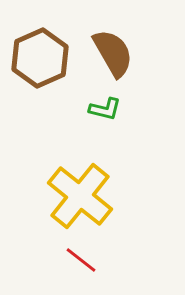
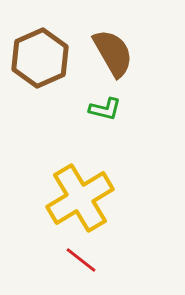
yellow cross: moved 2 px down; rotated 20 degrees clockwise
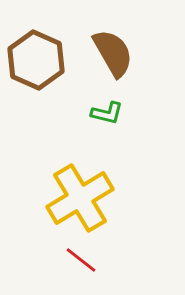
brown hexagon: moved 4 px left, 2 px down; rotated 12 degrees counterclockwise
green L-shape: moved 2 px right, 4 px down
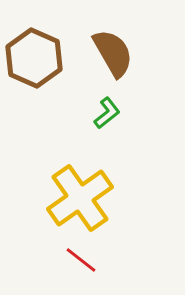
brown hexagon: moved 2 px left, 2 px up
green L-shape: rotated 52 degrees counterclockwise
yellow cross: rotated 4 degrees counterclockwise
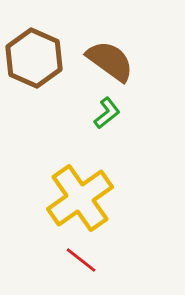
brown semicircle: moved 3 px left, 8 px down; rotated 24 degrees counterclockwise
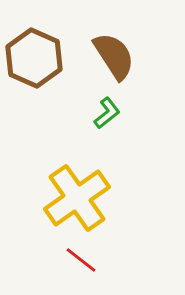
brown semicircle: moved 4 px right, 5 px up; rotated 21 degrees clockwise
yellow cross: moved 3 px left
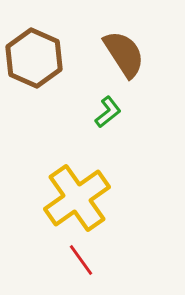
brown semicircle: moved 10 px right, 2 px up
green L-shape: moved 1 px right, 1 px up
red line: rotated 16 degrees clockwise
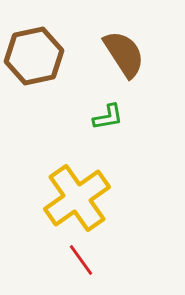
brown hexagon: moved 2 px up; rotated 24 degrees clockwise
green L-shape: moved 5 px down; rotated 28 degrees clockwise
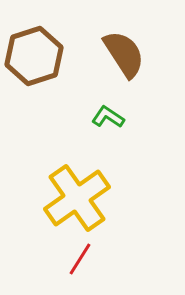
brown hexagon: rotated 6 degrees counterclockwise
green L-shape: rotated 136 degrees counterclockwise
red line: moved 1 px left, 1 px up; rotated 68 degrees clockwise
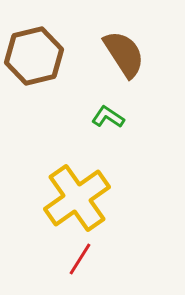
brown hexagon: rotated 4 degrees clockwise
